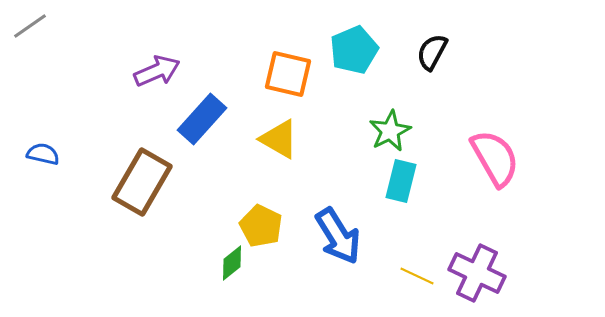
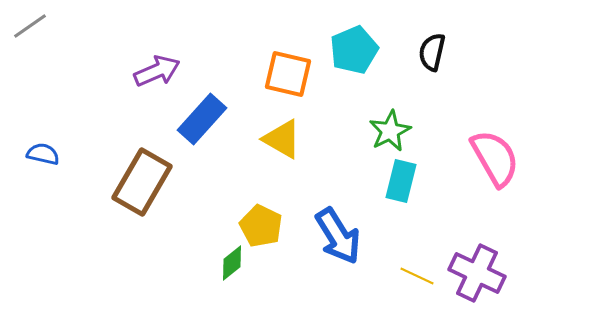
black semicircle: rotated 15 degrees counterclockwise
yellow triangle: moved 3 px right
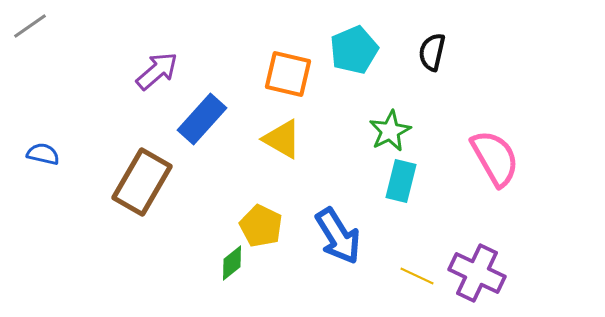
purple arrow: rotated 18 degrees counterclockwise
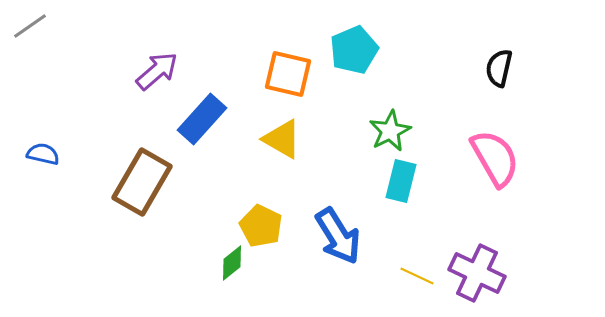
black semicircle: moved 67 px right, 16 px down
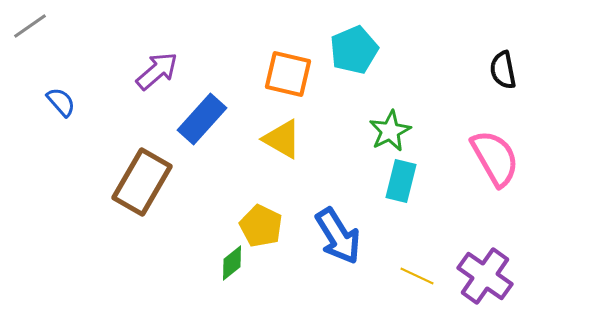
black semicircle: moved 4 px right, 2 px down; rotated 24 degrees counterclockwise
blue semicircle: moved 18 px right, 52 px up; rotated 36 degrees clockwise
purple cross: moved 8 px right, 3 px down; rotated 10 degrees clockwise
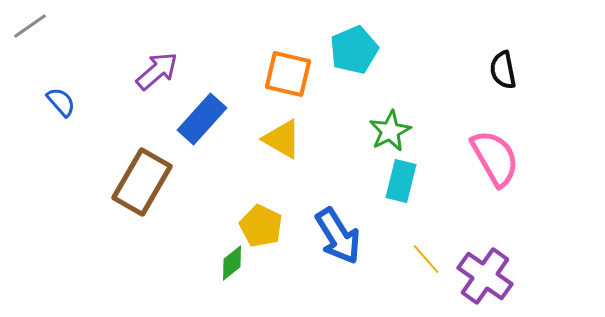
yellow line: moved 9 px right, 17 px up; rotated 24 degrees clockwise
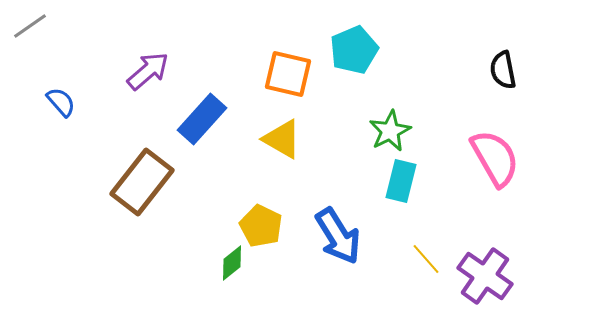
purple arrow: moved 9 px left
brown rectangle: rotated 8 degrees clockwise
